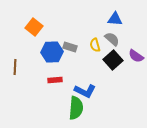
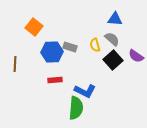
brown line: moved 3 px up
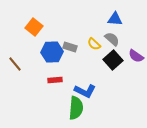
yellow semicircle: moved 1 px left, 1 px up; rotated 32 degrees counterclockwise
brown line: rotated 42 degrees counterclockwise
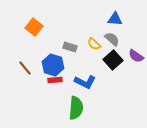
blue hexagon: moved 1 px right, 13 px down; rotated 20 degrees clockwise
brown line: moved 10 px right, 4 px down
blue L-shape: moved 9 px up
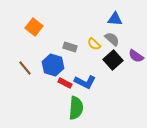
red rectangle: moved 10 px right, 3 px down; rotated 32 degrees clockwise
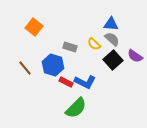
blue triangle: moved 4 px left, 5 px down
purple semicircle: moved 1 px left
red rectangle: moved 1 px right, 1 px up
green semicircle: rotated 40 degrees clockwise
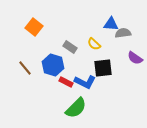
gray semicircle: moved 11 px right, 6 px up; rotated 49 degrees counterclockwise
gray rectangle: rotated 16 degrees clockwise
purple semicircle: moved 2 px down
black square: moved 10 px left, 8 px down; rotated 36 degrees clockwise
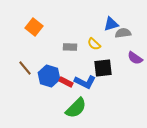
blue triangle: rotated 21 degrees counterclockwise
gray rectangle: rotated 32 degrees counterclockwise
blue hexagon: moved 4 px left, 11 px down
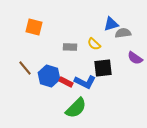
orange square: rotated 24 degrees counterclockwise
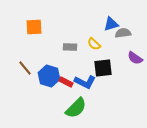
orange square: rotated 18 degrees counterclockwise
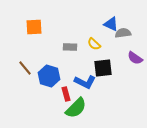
blue triangle: rotated 42 degrees clockwise
red rectangle: moved 12 px down; rotated 48 degrees clockwise
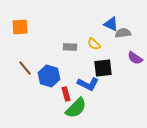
orange square: moved 14 px left
blue L-shape: moved 3 px right, 2 px down
